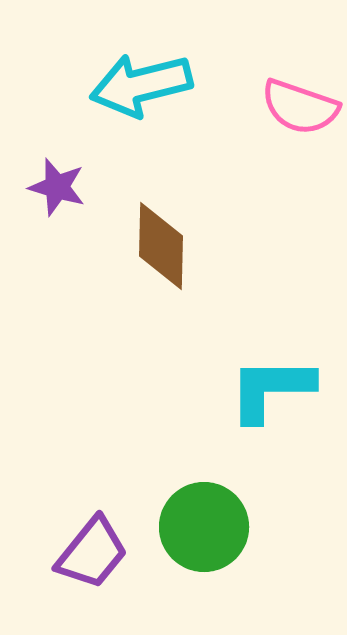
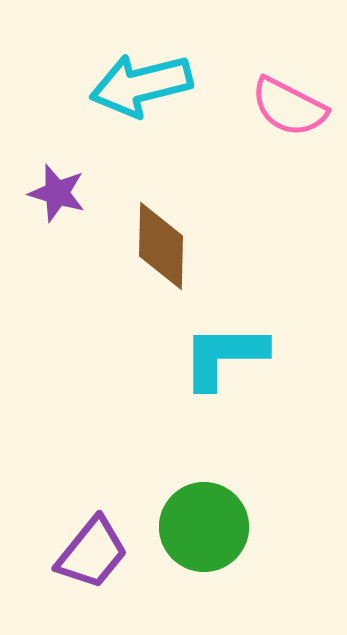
pink semicircle: moved 11 px left; rotated 8 degrees clockwise
purple star: moved 6 px down
cyan L-shape: moved 47 px left, 33 px up
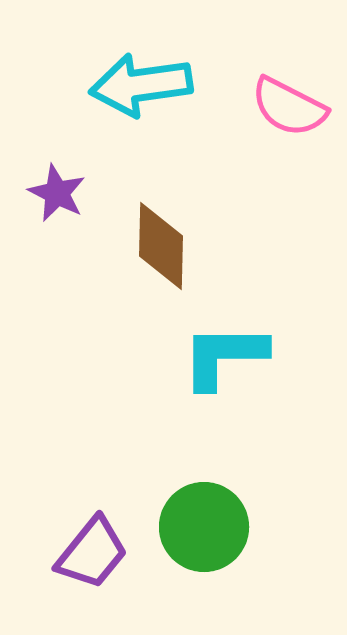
cyan arrow: rotated 6 degrees clockwise
purple star: rotated 10 degrees clockwise
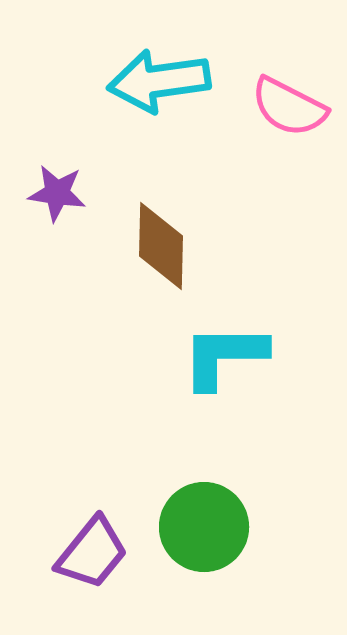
cyan arrow: moved 18 px right, 4 px up
purple star: rotated 18 degrees counterclockwise
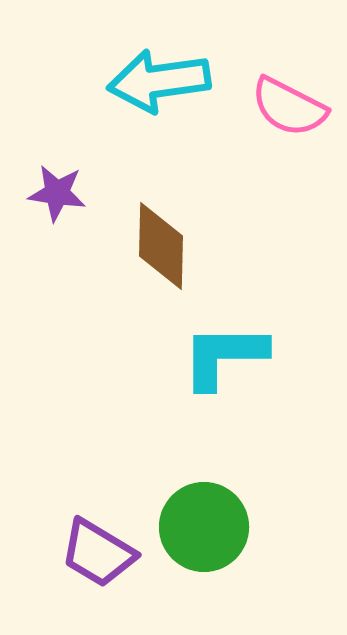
purple trapezoid: moved 6 px right; rotated 82 degrees clockwise
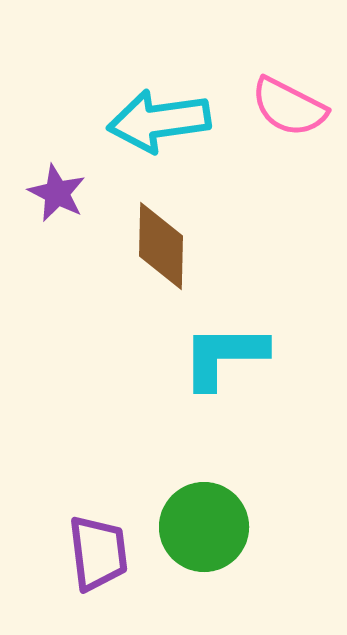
cyan arrow: moved 40 px down
purple star: rotated 18 degrees clockwise
purple trapezoid: rotated 128 degrees counterclockwise
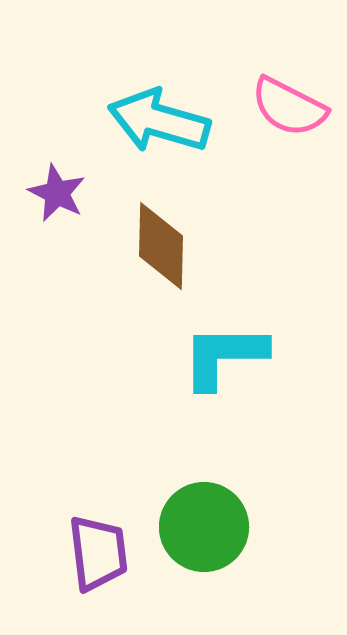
cyan arrow: rotated 24 degrees clockwise
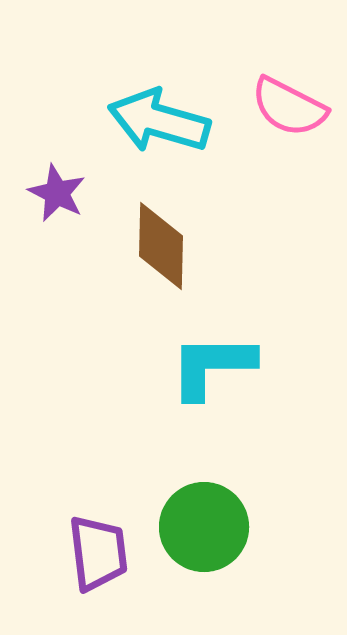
cyan L-shape: moved 12 px left, 10 px down
